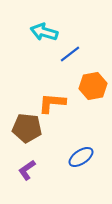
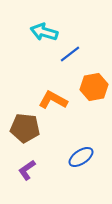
orange hexagon: moved 1 px right, 1 px down
orange L-shape: moved 1 px right, 3 px up; rotated 24 degrees clockwise
brown pentagon: moved 2 px left
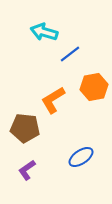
orange L-shape: rotated 60 degrees counterclockwise
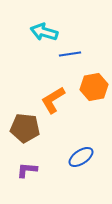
blue line: rotated 30 degrees clockwise
purple L-shape: rotated 40 degrees clockwise
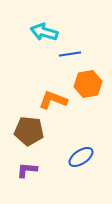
orange hexagon: moved 6 px left, 3 px up
orange L-shape: rotated 52 degrees clockwise
brown pentagon: moved 4 px right, 3 px down
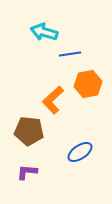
orange L-shape: rotated 64 degrees counterclockwise
blue ellipse: moved 1 px left, 5 px up
purple L-shape: moved 2 px down
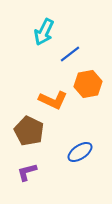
cyan arrow: rotated 80 degrees counterclockwise
blue line: rotated 30 degrees counterclockwise
orange L-shape: rotated 112 degrees counterclockwise
brown pentagon: rotated 20 degrees clockwise
purple L-shape: rotated 20 degrees counterclockwise
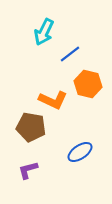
orange hexagon: rotated 24 degrees clockwise
brown pentagon: moved 2 px right, 4 px up; rotated 16 degrees counterclockwise
purple L-shape: moved 1 px right, 2 px up
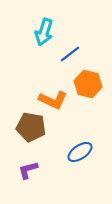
cyan arrow: rotated 8 degrees counterclockwise
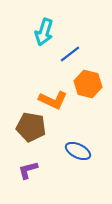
blue ellipse: moved 2 px left, 1 px up; rotated 60 degrees clockwise
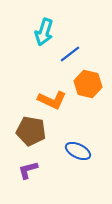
orange L-shape: moved 1 px left
brown pentagon: moved 4 px down
